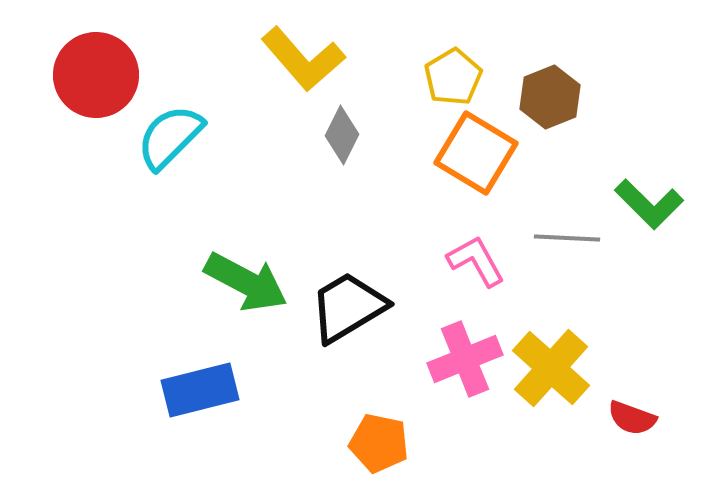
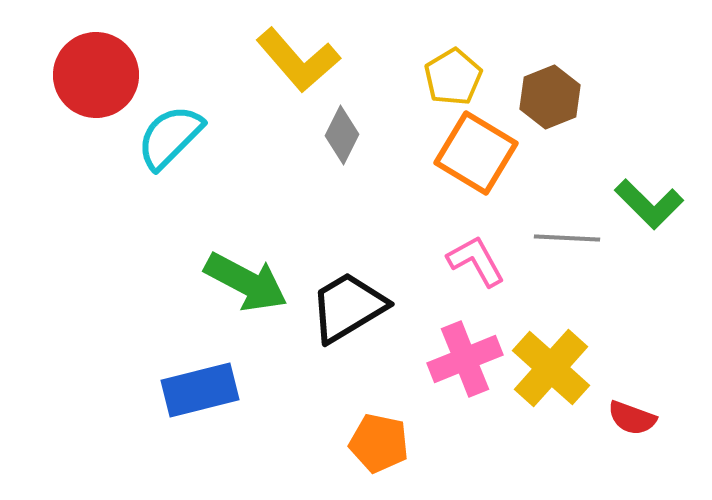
yellow L-shape: moved 5 px left, 1 px down
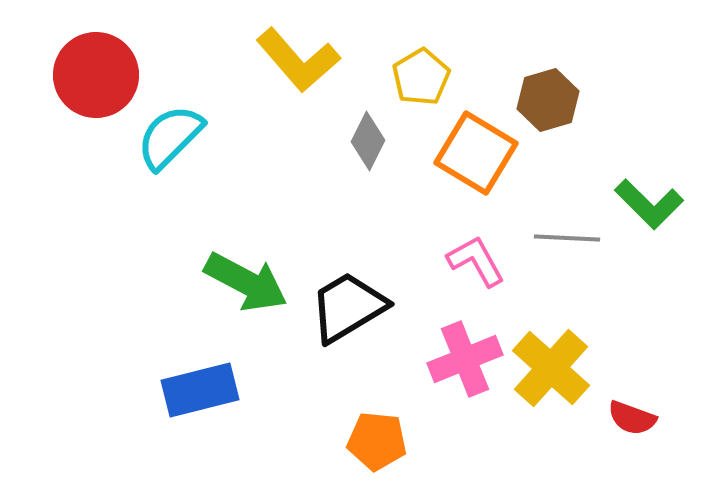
yellow pentagon: moved 32 px left
brown hexagon: moved 2 px left, 3 px down; rotated 6 degrees clockwise
gray diamond: moved 26 px right, 6 px down
orange pentagon: moved 2 px left, 2 px up; rotated 6 degrees counterclockwise
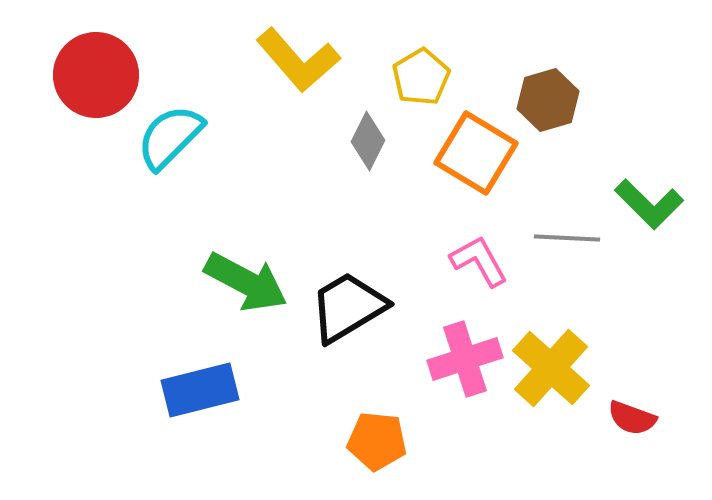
pink L-shape: moved 3 px right
pink cross: rotated 4 degrees clockwise
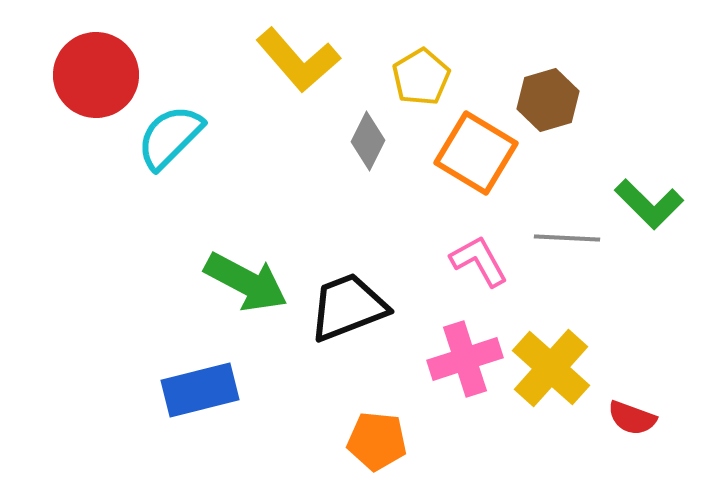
black trapezoid: rotated 10 degrees clockwise
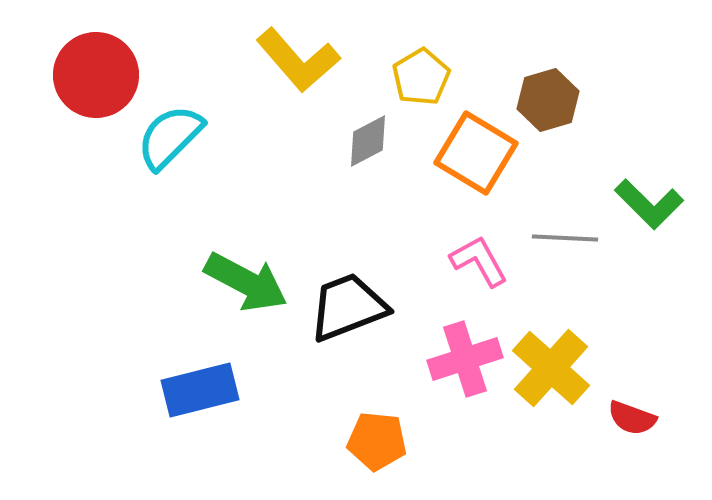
gray diamond: rotated 36 degrees clockwise
gray line: moved 2 px left
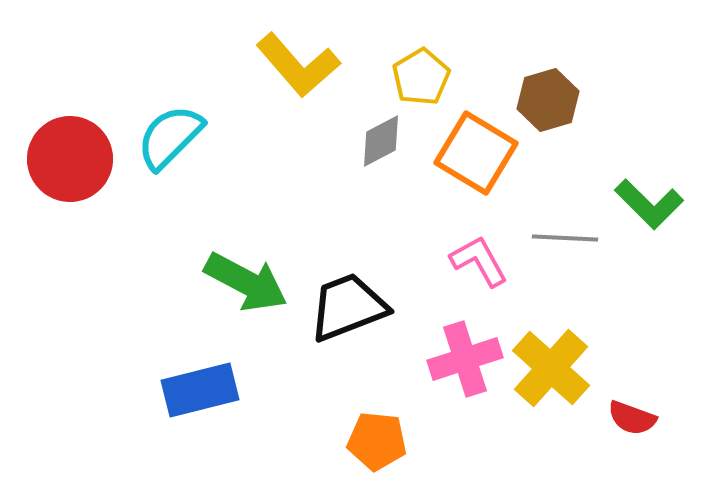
yellow L-shape: moved 5 px down
red circle: moved 26 px left, 84 px down
gray diamond: moved 13 px right
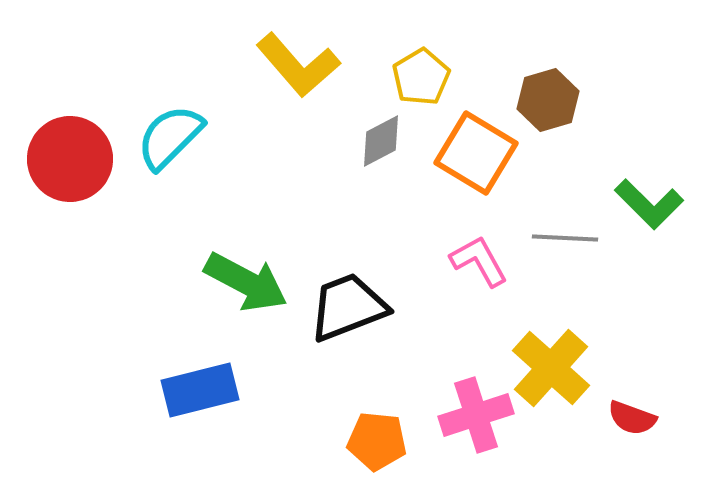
pink cross: moved 11 px right, 56 px down
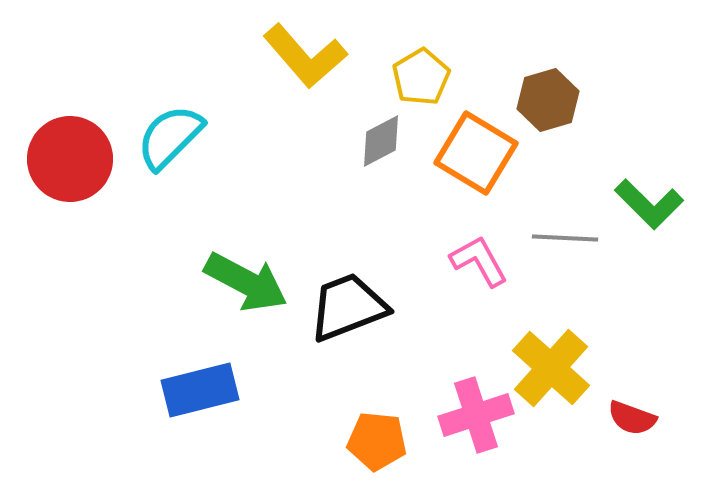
yellow L-shape: moved 7 px right, 9 px up
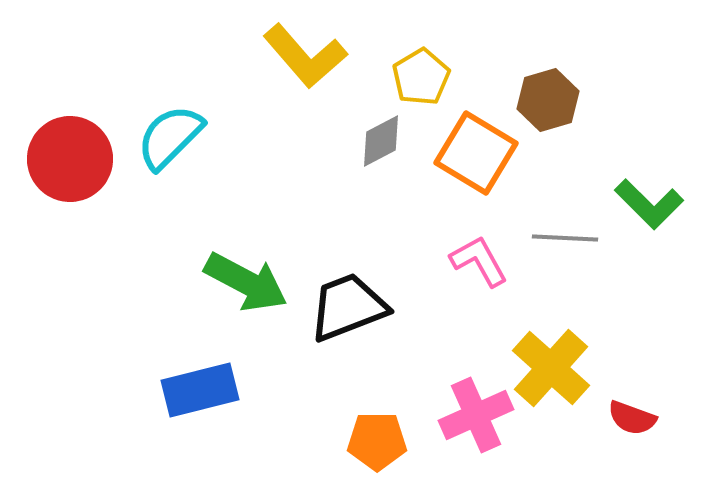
pink cross: rotated 6 degrees counterclockwise
orange pentagon: rotated 6 degrees counterclockwise
